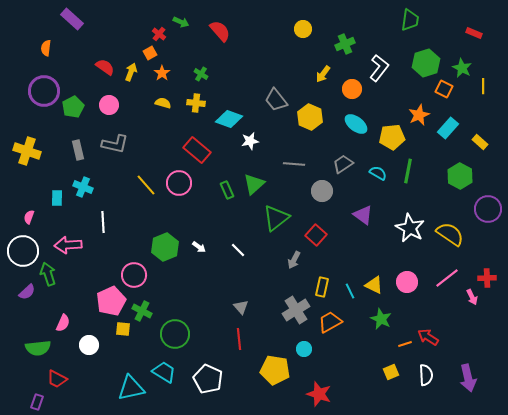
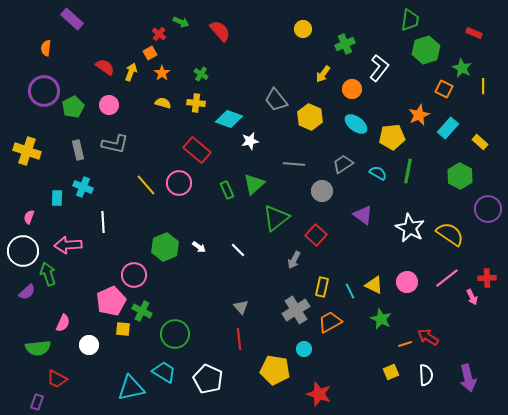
green hexagon at (426, 63): moved 13 px up
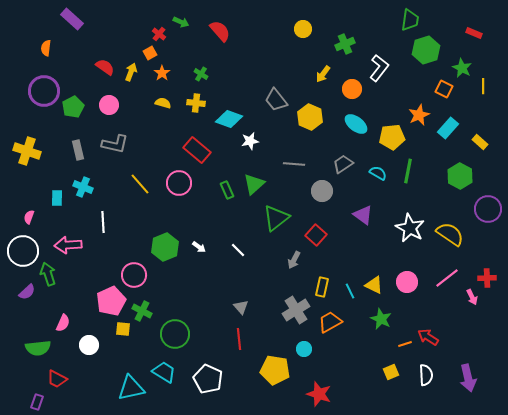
yellow line at (146, 185): moved 6 px left, 1 px up
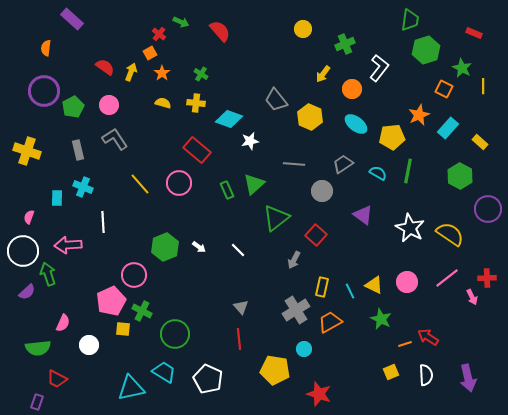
gray L-shape at (115, 144): moved 5 px up; rotated 136 degrees counterclockwise
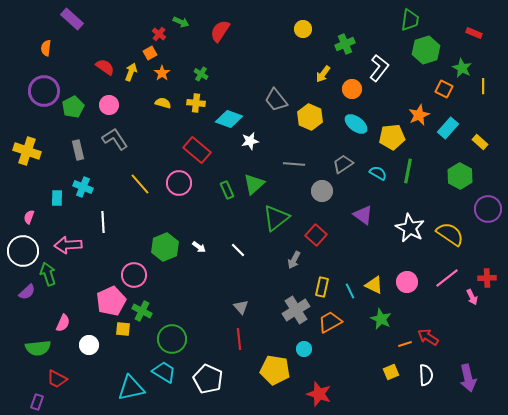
red semicircle at (220, 31): rotated 105 degrees counterclockwise
green circle at (175, 334): moved 3 px left, 5 px down
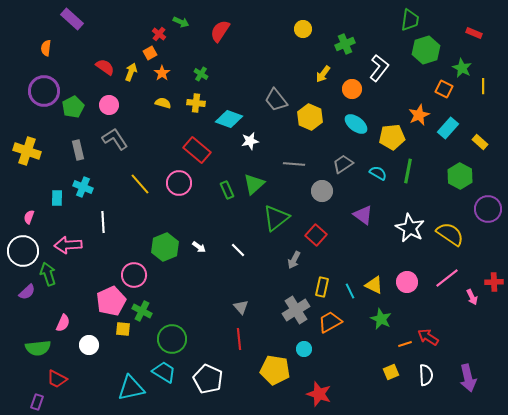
red cross at (487, 278): moved 7 px right, 4 px down
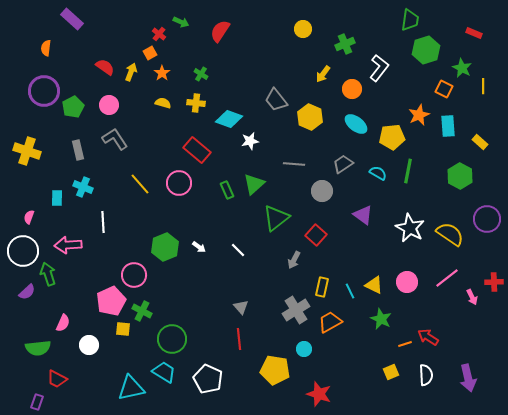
cyan rectangle at (448, 128): moved 2 px up; rotated 45 degrees counterclockwise
purple circle at (488, 209): moved 1 px left, 10 px down
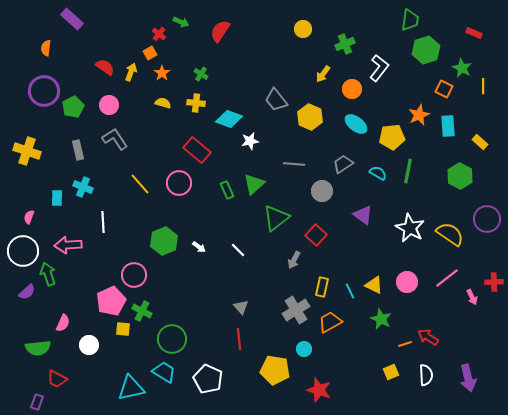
green hexagon at (165, 247): moved 1 px left, 6 px up
red star at (319, 394): moved 4 px up
